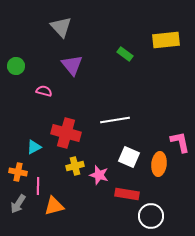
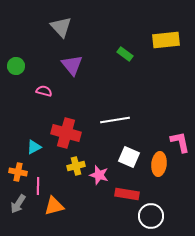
yellow cross: moved 1 px right
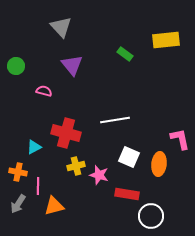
pink L-shape: moved 3 px up
